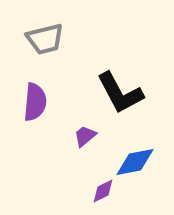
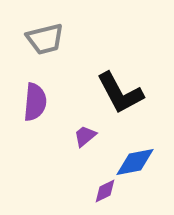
purple diamond: moved 2 px right
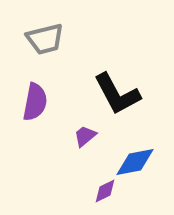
black L-shape: moved 3 px left, 1 px down
purple semicircle: rotated 6 degrees clockwise
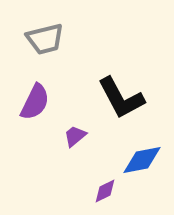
black L-shape: moved 4 px right, 4 px down
purple semicircle: rotated 15 degrees clockwise
purple trapezoid: moved 10 px left
blue diamond: moved 7 px right, 2 px up
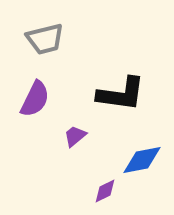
black L-shape: moved 4 px up; rotated 54 degrees counterclockwise
purple semicircle: moved 3 px up
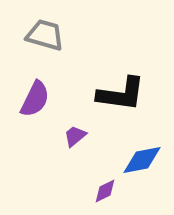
gray trapezoid: moved 4 px up; rotated 150 degrees counterclockwise
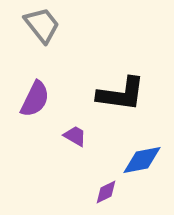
gray trapezoid: moved 3 px left, 10 px up; rotated 36 degrees clockwise
purple trapezoid: rotated 70 degrees clockwise
purple diamond: moved 1 px right, 1 px down
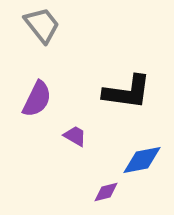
black L-shape: moved 6 px right, 2 px up
purple semicircle: moved 2 px right
purple diamond: rotated 12 degrees clockwise
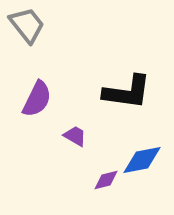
gray trapezoid: moved 15 px left
purple diamond: moved 12 px up
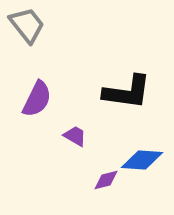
blue diamond: rotated 15 degrees clockwise
